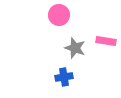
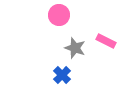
pink rectangle: rotated 18 degrees clockwise
blue cross: moved 2 px left, 2 px up; rotated 36 degrees counterclockwise
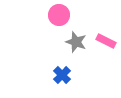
gray star: moved 1 px right, 6 px up
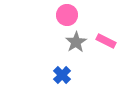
pink circle: moved 8 px right
gray star: rotated 20 degrees clockwise
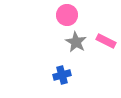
gray star: rotated 10 degrees counterclockwise
blue cross: rotated 30 degrees clockwise
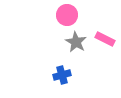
pink rectangle: moved 1 px left, 2 px up
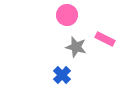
gray star: moved 5 px down; rotated 15 degrees counterclockwise
blue cross: rotated 30 degrees counterclockwise
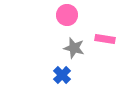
pink rectangle: rotated 18 degrees counterclockwise
gray star: moved 2 px left, 1 px down
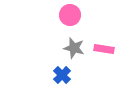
pink circle: moved 3 px right
pink rectangle: moved 1 px left, 10 px down
